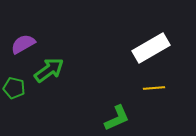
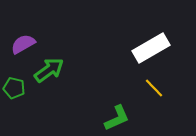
yellow line: rotated 50 degrees clockwise
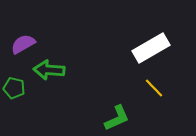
green arrow: rotated 140 degrees counterclockwise
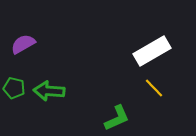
white rectangle: moved 1 px right, 3 px down
green arrow: moved 21 px down
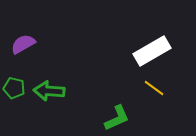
yellow line: rotated 10 degrees counterclockwise
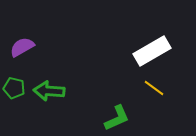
purple semicircle: moved 1 px left, 3 px down
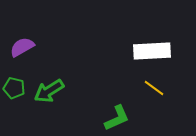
white rectangle: rotated 27 degrees clockwise
green arrow: rotated 36 degrees counterclockwise
